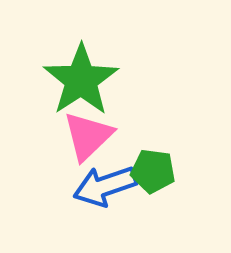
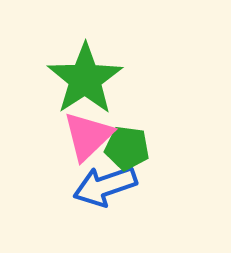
green star: moved 4 px right, 1 px up
green pentagon: moved 26 px left, 23 px up
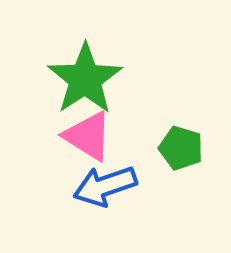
pink triangle: rotated 44 degrees counterclockwise
green pentagon: moved 54 px right; rotated 9 degrees clockwise
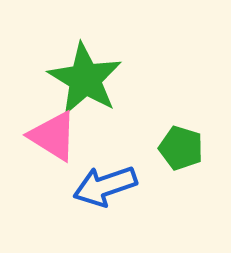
green star: rotated 8 degrees counterclockwise
pink triangle: moved 35 px left
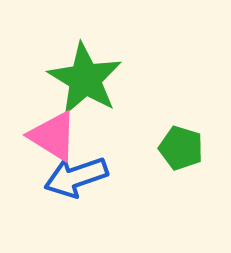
blue arrow: moved 29 px left, 9 px up
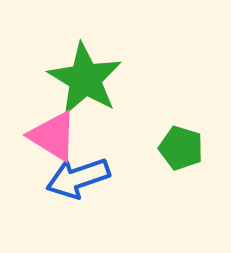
blue arrow: moved 2 px right, 1 px down
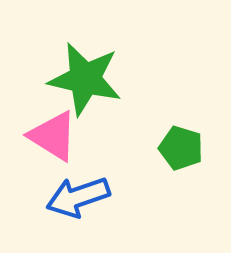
green star: rotated 18 degrees counterclockwise
blue arrow: moved 19 px down
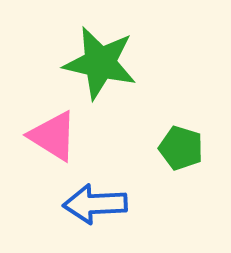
green star: moved 15 px right, 16 px up
blue arrow: moved 17 px right, 7 px down; rotated 16 degrees clockwise
